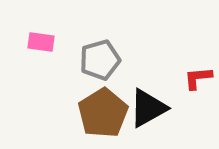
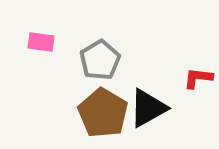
gray pentagon: rotated 15 degrees counterclockwise
red L-shape: rotated 12 degrees clockwise
brown pentagon: rotated 9 degrees counterclockwise
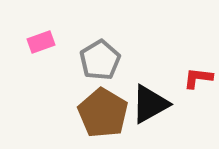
pink rectangle: rotated 28 degrees counterclockwise
black triangle: moved 2 px right, 4 px up
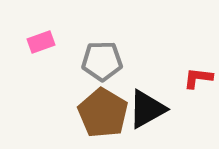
gray pentagon: moved 2 px right, 1 px down; rotated 30 degrees clockwise
black triangle: moved 3 px left, 5 px down
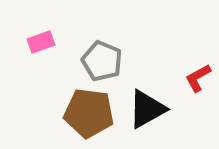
gray pentagon: rotated 24 degrees clockwise
red L-shape: rotated 36 degrees counterclockwise
brown pentagon: moved 14 px left; rotated 24 degrees counterclockwise
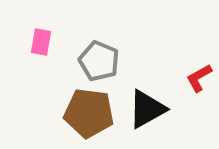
pink rectangle: rotated 60 degrees counterclockwise
gray pentagon: moved 3 px left
red L-shape: moved 1 px right
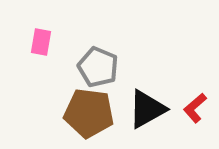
gray pentagon: moved 1 px left, 6 px down
red L-shape: moved 4 px left, 30 px down; rotated 12 degrees counterclockwise
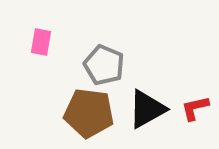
gray pentagon: moved 6 px right, 2 px up
red L-shape: rotated 28 degrees clockwise
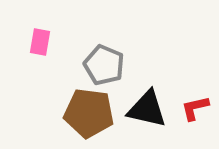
pink rectangle: moved 1 px left
black triangle: rotated 42 degrees clockwise
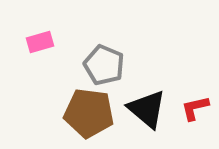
pink rectangle: rotated 64 degrees clockwise
black triangle: rotated 27 degrees clockwise
